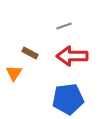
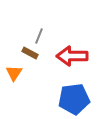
gray line: moved 25 px left, 10 px down; rotated 49 degrees counterclockwise
blue pentagon: moved 6 px right
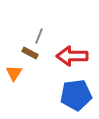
blue pentagon: moved 2 px right, 4 px up
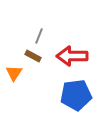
brown rectangle: moved 3 px right, 3 px down
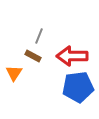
blue pentagon: moved 2 px right, 8 px up
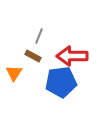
blue pentagon: moved 17 px left, 5 px up
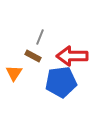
gray line: moved 1 px right, 1 px down
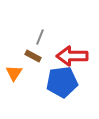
blue pentagon: moved 1 px right
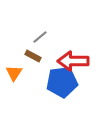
gray line: rotated 28 degrees clockwise
red arrow: moved 1 px right, 5 px down
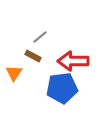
blue pentagon: moved 6 px down
